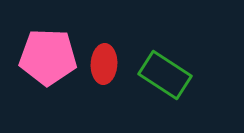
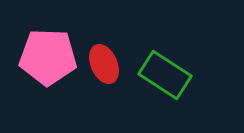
red ellipse: rotated 27 degrees counterclockwise
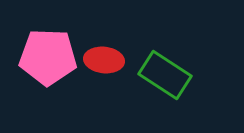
red ellipse: moved 4 px up; rotated 60 degrees counterclockwise
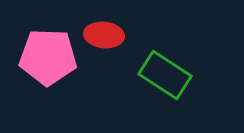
red ellipse: moved 25 px up
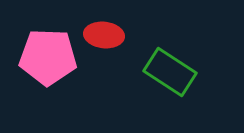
green rectangle: moved 5 px right, 3 px up
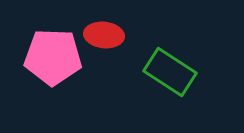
pink pentagon: moved 5 px right
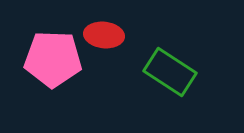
pink pentagon: moved 2 px down
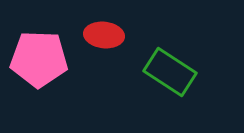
pink pentagon: moved 14 px left
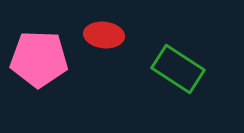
green rectangle: moved 8 px right, 3 px up
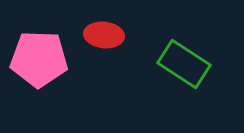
green rectangle: moved 6 px right, 5 px up
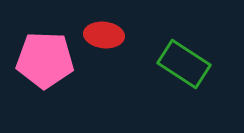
pink pentagon: moved 6 px right, 1 px down
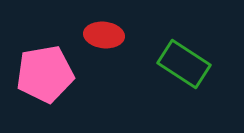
pink pentagon: moved 14 px down; rotated 12 degrees counterclockwise
